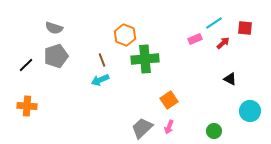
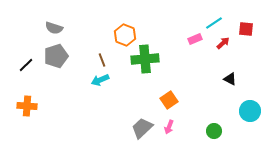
red square: moved 1 px right, 1 px down
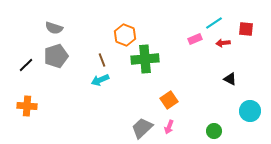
red arrow: rotated 144 degrees counterclockwise
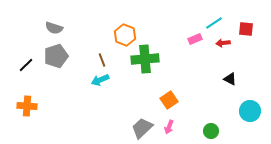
green circle: moved 3 px left
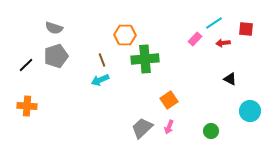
orange hexagon: rotated 20 degrees counterclockwise
pink rectangle: rotated 24 degrees counterclockwise
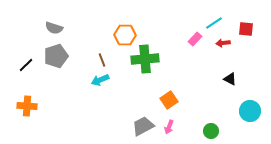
gray trapezoid: moved 1 px right, 2 px up; rotated 15 degrees clockwise
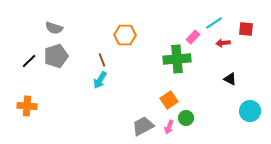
pink rectangle: moved 2 px left, 2 px up
green cross: moved 32 px right
black line: moved 3 px right, 4 px up
cyan arrow: rotated 36 degrees counterclockwise
green circle: moved 25 px left, 13 px up
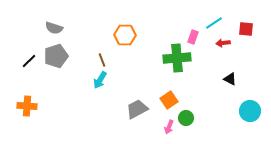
pink rectangle: rotated 24 degrees counterclockwise
green cross: moved 1 px up
gray trapezoid: moved 6 px left, 17 px up
